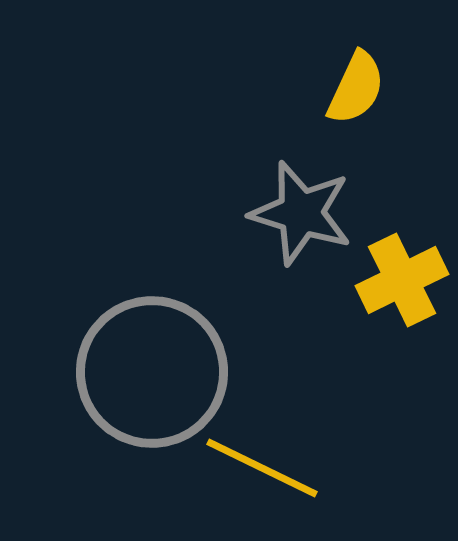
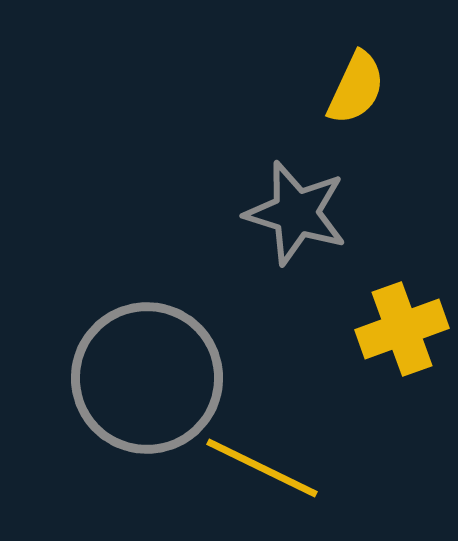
gray star: moved 5 px left
yellow cross: moved 49 px down; rotated 6 degrees clockwise
gray circle: moved 5 px left, 6 px down
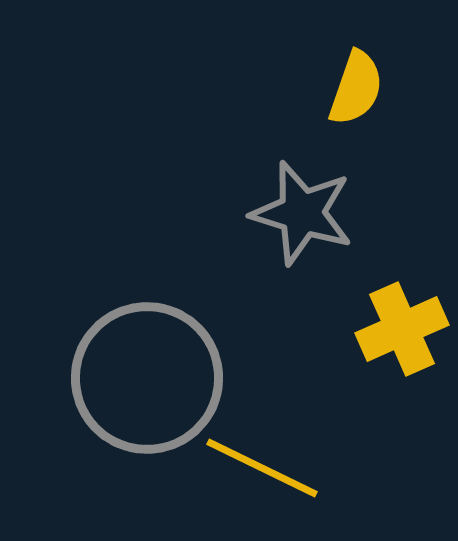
yellow semicircle: rotated 6 degrees counterclockwise
gray star: moved 6 px right
yellow cross: rotated 4 degrees counterclockwise
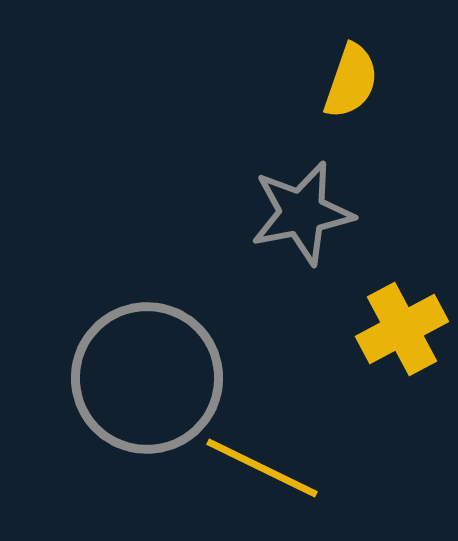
yellow semicircle: moved 5 px left, 7 px up
gray star: rotated 28 degrees counterclockwise
yellow cross: rotated 4 degrees counterclockwise
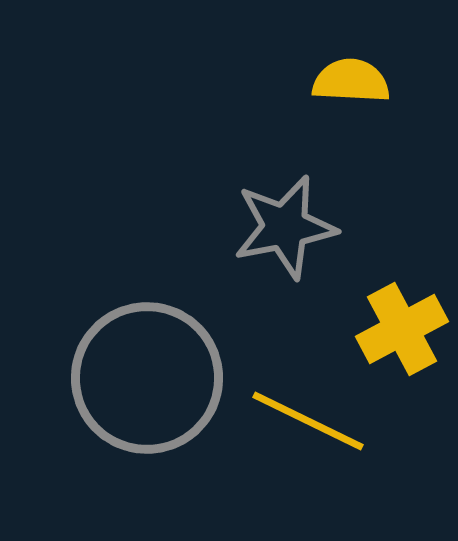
yellow semicircle: rotated 106 degrees counterclockwise
gray star: moved 17 px left, 14 px down
yellow line: moved 46 px right, 47 px up
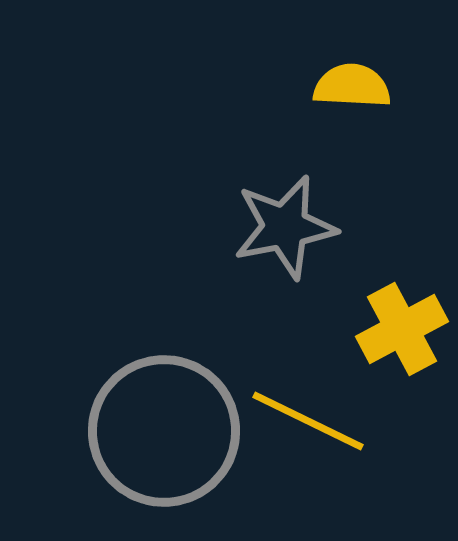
yellow semicircle: moved 1 px right, 5 px down
gray circle: moved 17 px right, 53 px down
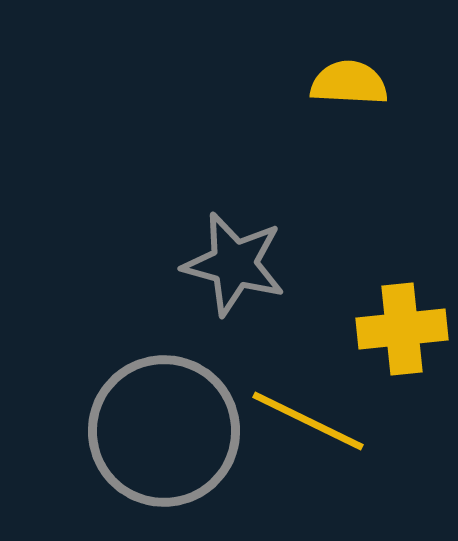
yellow semicircle: moved 3 px left, 3 px up
gray star: moved 51 px left, 37 px down; rotated 26 degrees clockwise
yellow cross: rotated 22 degrees clockwise
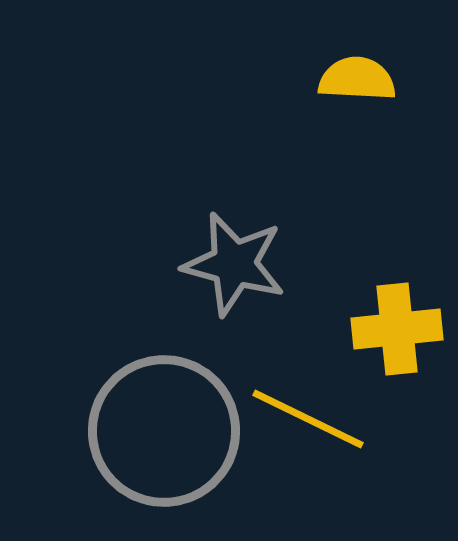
yellow semicircle: moved 8 px right, 4 px up
yellow cross: moved 5 px left
yellow line: moved 2 px up
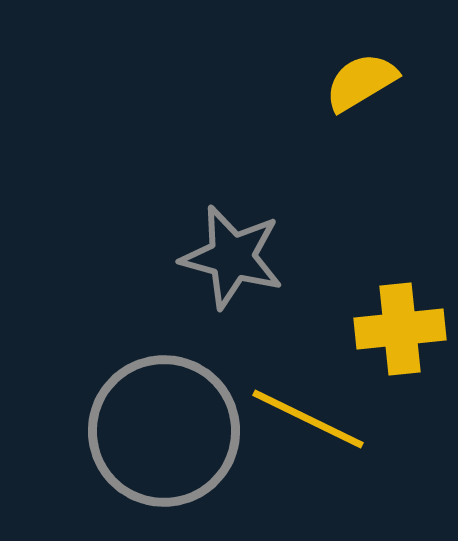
yellow semicircle: moved 4 px right, 3 px down; rotated 34 degrees counterclockwise
gray star: moved 2 px left, 7 px up
yellow cross: moved 3 px right
